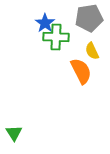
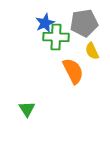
gray pentagon: moved 5 px left, 5 px down
blue star: rotated 12 degrees clockwise
orange semicircle: moved 8 px left
green triangle: moved 13 px right, 24 px up
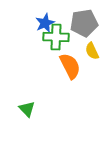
orange semicircle: moved 3 px left, 5 px up
green triangle: rotated 12 degrees counterclockwise
